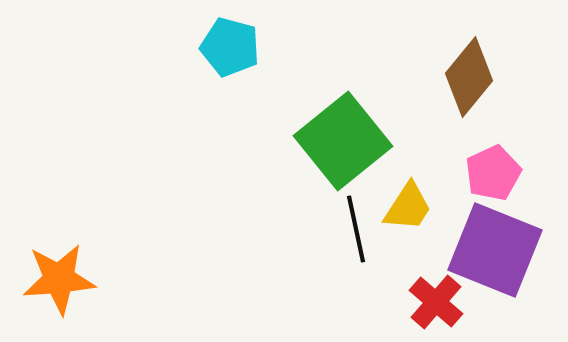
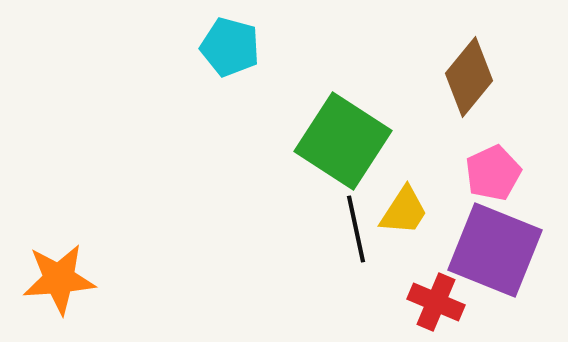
green square: rotated 18 degrees counterclockwise
yellow trapezoid: moved 4 px left, 4 px down
red cross: rotated 18 degrees counterclockwise
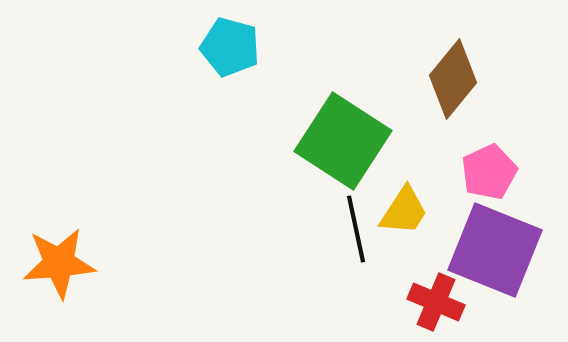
brown diamond: moved 16 px left, 2 px down
pink pentagon: moved 4 px left, 1 px up
orange star: moved 16 px up
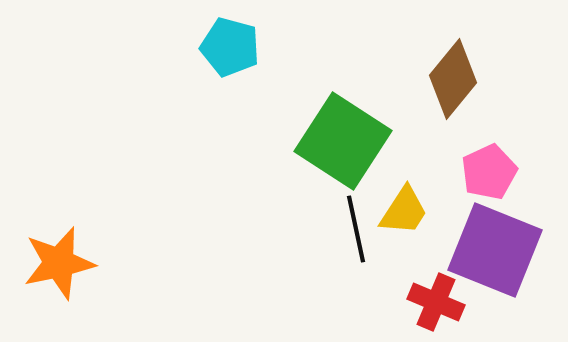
orange star: rotated 8 degrees counterclockwise
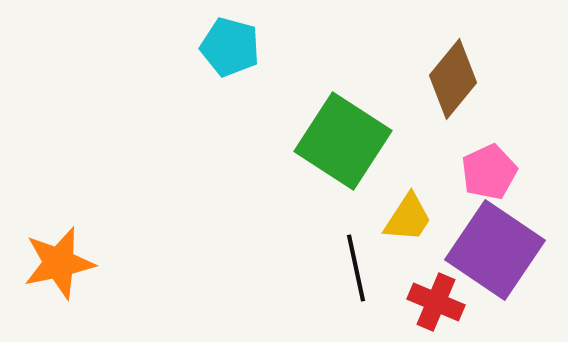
yellow trapezoid: moved 4 px right, 7 px down
black line: moved 39 px down
purple square: rotated 12 degrees clockwise
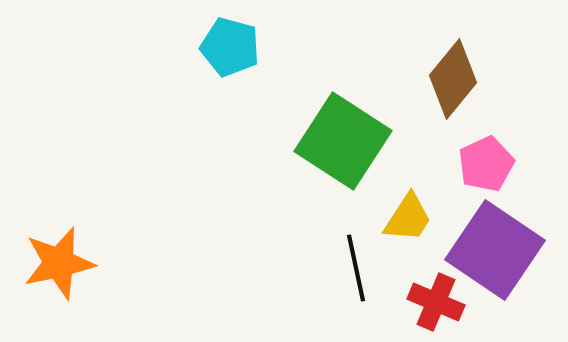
pink pentagon: moved 3 px left, 8 px up
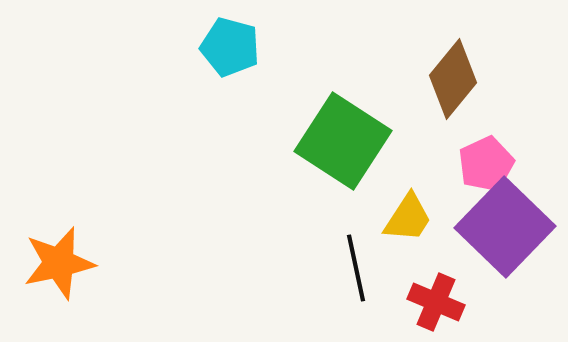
purple square: moved 10 px right, 23 px up; rotated 10 degrees clockwise
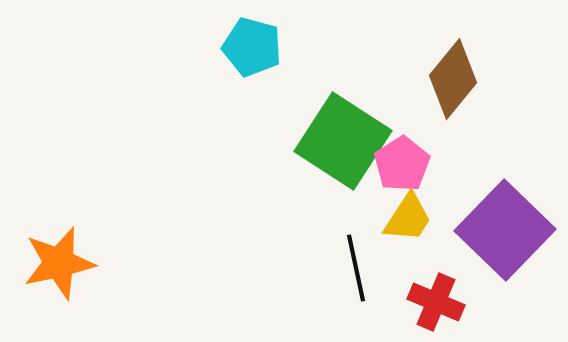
cyan pentagon: moved 22 px right
pink pentagon: moved 84 px left; rotated 8 degrees counterclockwise
purple square: moved 3 px down
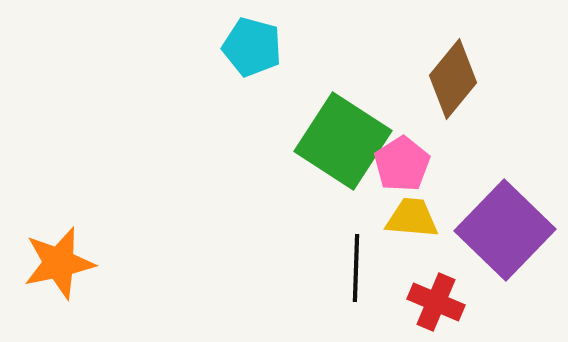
yellow trapezoid: moved 4 px right; rotated 118 degrees counterclockwise
black line: rotated 14 degrees clockwise
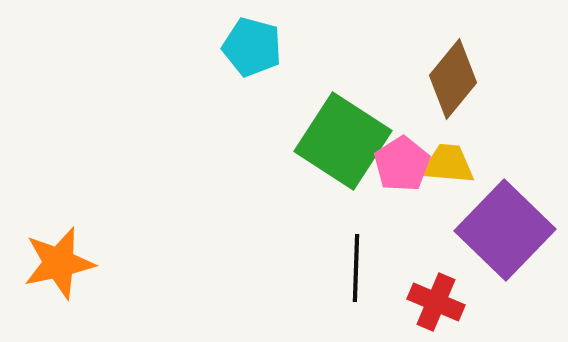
yellow trapezoid: moved 36 px right, 54 px up
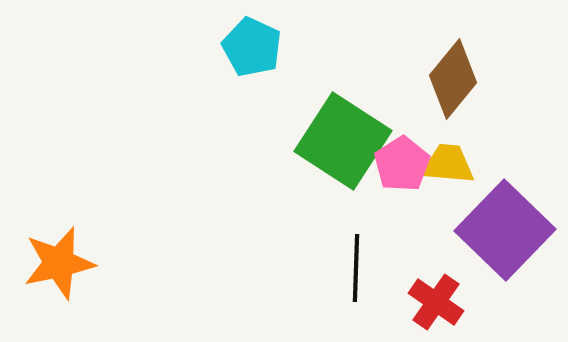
cyan pentagon: rotated 10 degrees clockwise
red cross: rotated 12 degrees clockwise
